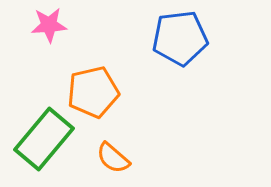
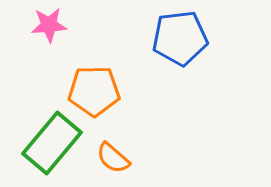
orange pentagon: moved 1 px right, 1 px up; rotated 12 degrees clockwise
green rectangle: moved 8 px right, 4 px down
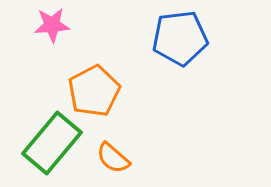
pink star: moved 3 px right
orange pentagon: rotated 27 degrees counterclockwise
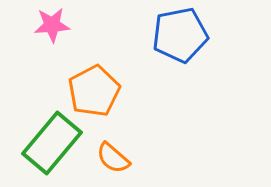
blue pentagon: moved 3 px up; rotated 4 degrees counterclockwise
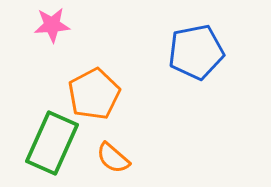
blue pentagon: moved 16 px right, 17 px down
orange pentagon: moved 3 px down
green rectangle: rotated 16 degrees counterclockwise
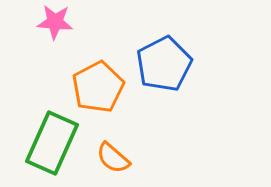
pink star: moved 3 px right, 3 px up; rotated 9 degrees clockwise
blue pentagon: moved 32 px left, 12 px down; rotated 16 degrees counterclockwise
orange pentagon: moved 4 px right, 7 px up
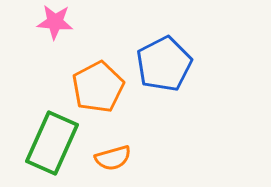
orange semicircle: rotated 57 degrees counterclockwise
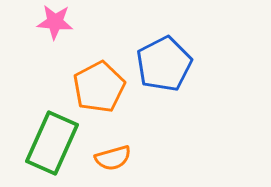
orange pentagon: moved 1 px right
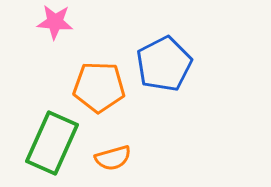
orange pentagon: rotated 30 degrees clockwise
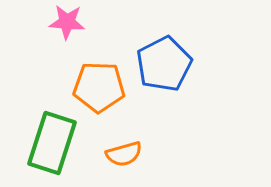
pink star: moved 12 px right
green rectangle: rotated 6 degrees counterclockwise
orange semicircle: moved 11 px right, 4 px up
